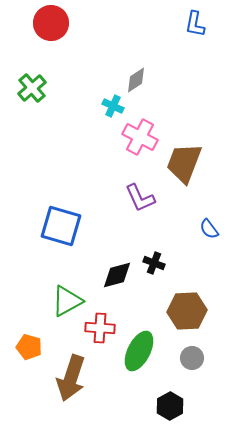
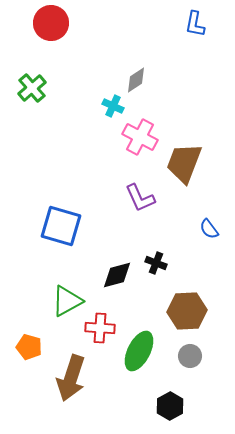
black cross: moved 2 px right
gray circle: moved 2 px left, 2 px up
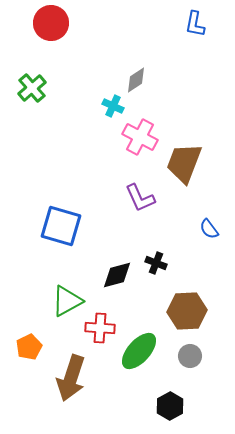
orange pentagon: rotated 30 degrees clockwise
green ellipse: rotated 15 degrees clockwise
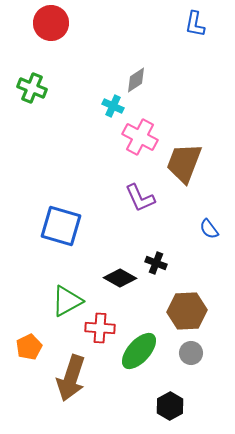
green cross: rotated 28 degrees counterclockwise
black diamond: moved 3 px right, 3 px down; rotated 44 degrees clockwise
gray circle: moved 1 px right, 3 px up
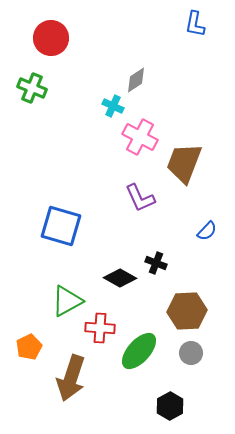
red circle: moved 15 px down
blue semicircle: moved 2 px left, 2 px down; rotated 100 degrees counterclockwise
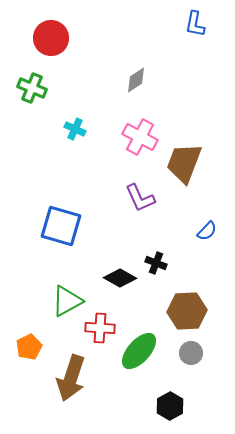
cyan cross: moved 38 px left, 23 px down
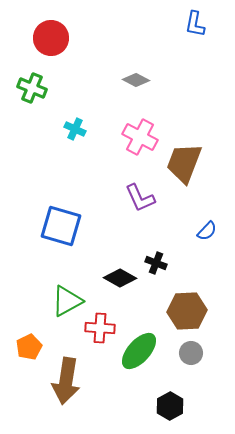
gray diamond: rotated 60 degrees clockwise
brown arrow: moved 5 px left, 3 px down; rotated 9 degrees counterclockwise
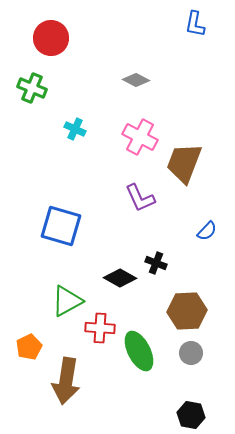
green ellipse: rotated 69 degrees counterclockwise
black hexagon: moved 21 px right, 9 px down; rotated 20 degrees counterclockwise
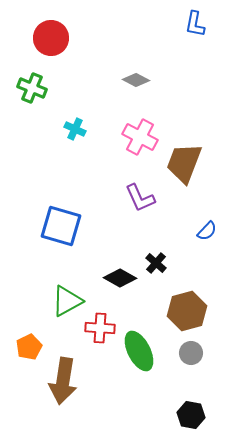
black cross: rotated 20 degrees clockwise
brown hexagon: rotated 12 degrees counterclockwise
brown arrow: moved 3 px left
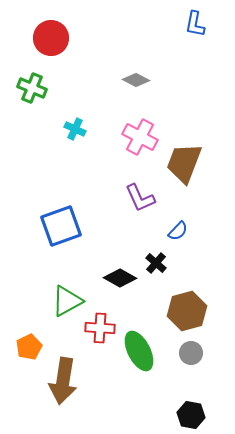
blue square: rotated 36 degrees counterclockwise
blue semicircle: moved 29 px left
